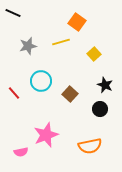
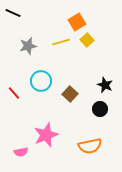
orange square: rotated 24 degrees clockwise
yellow square: moved 7 px left, 14 px up
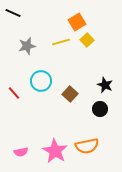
gray star: moved 1 px left
pink star: moved 9 px right, 16 px down; rotated 20 degrees counterclockwise
orange semicircle: moved 3 px left
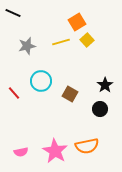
black star: rotated 14 degrees clockwise
brown square: rotated 14 degrees counterclockwise
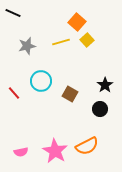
orange square: rotated 18 degrees counterclockwise
orange semicircle: rotated 15 degrees counterclockwise
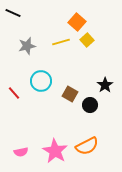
black circle: moved 10 px left, 4 px up
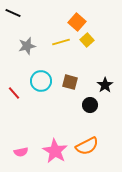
brown square: moved 12 px up; rotated 14 degrees counterclockwise
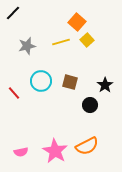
black line: rotated 70 degrees counterclockwise
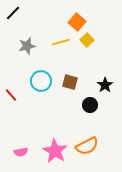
red line: moved 3 px left, 2 px down
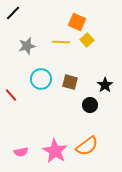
orange square: rotated 18 degrees counterclockwise
yellow line: rotated 18 degrees clockwise
cyan circle: moved 2 px up
orange semicircle: rotated 10 degrees counterclockwise
